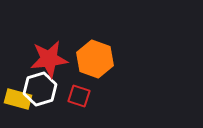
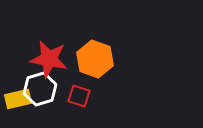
red star: rotated 18 degrees clockwise
yellow rectangle: rotated 28 degrees counterclockwise
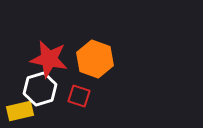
yellow rectangle: moved 2 px right, 12 px down
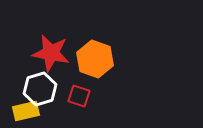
red star: moved 2 px right, 6 px up
yellow rectangle: moved 6 px right
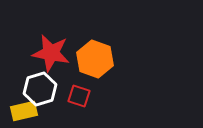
yellow rectangle: moved 2 px left
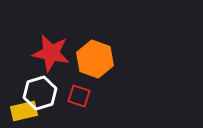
white hexagon: moved 4 px down
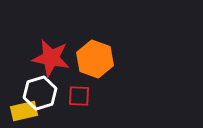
red star: moved 5 px down
red square: rotated 15 degrees counterclockwise
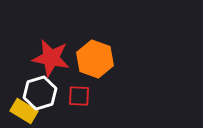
yellow rectangle: rotated 44 degrees clockwise
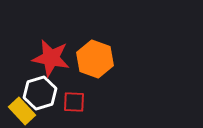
red square: moved 5 px left, 6 px down
yellow rectangle: moved 2 px left; rotated 16 degrees clockwise
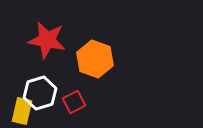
red star: moved 4 px left, 18 px up
red square: rotated 30 degrees counterclockwise
yellow rectangle: rotated 56 degrees clockwise
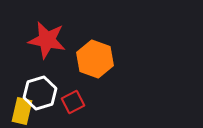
red square: moved 1 px left
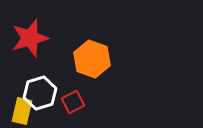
red star: moved 17 px left, 2 px up; rotated 27 degrees counterclockwise
orange hexagon: moved 3 px left
